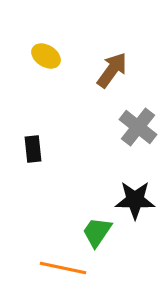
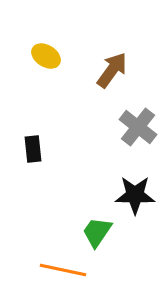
black star: moved 5 px up
orange line: moved 2 px down
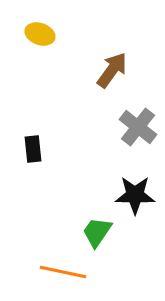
yellow ellipse: moved 6 px left, 22 px up; rotated 12 degrees counterclockwise
orange line: moved 2 px down
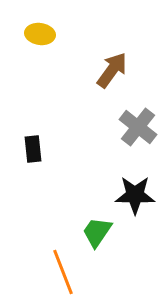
yellow ellipse: rotated 12 degrees counterclockwise
orange line: rotated 57 degrees clockwise
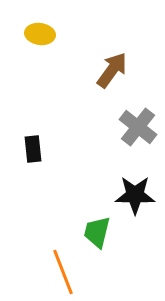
green trapezoid: rotated 20 degrees counterclockwise
